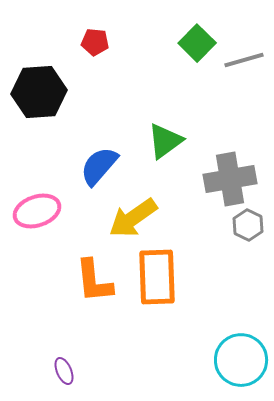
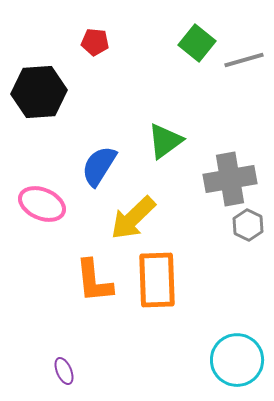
green square: rotated 6 degrees counterclockwise
blue semicircle: rotated 9 degrees counterclockwise
pink ellipse: moved 5 px right, 7 px up; rotated 42 degrees clockwise
yellow arrow: rotated 9 degrees counterclockwise
orange rectangle: moved 3 px down
cyan circle: moved 4 px left
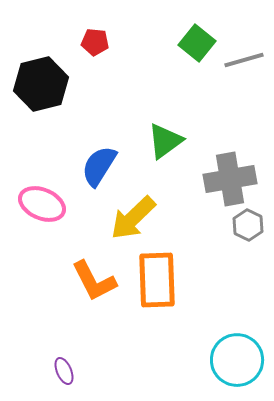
black hexagon: moved 2 px right, 8 px up; rotated 10 degrees counterclockwise
orange L-shape: rotated 21 degrees counterclockwise
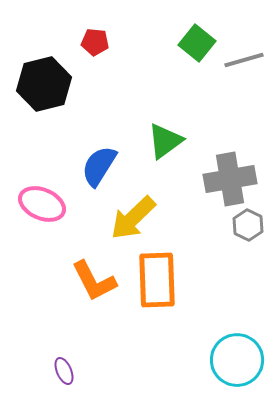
black hexagon: moved 3 px right
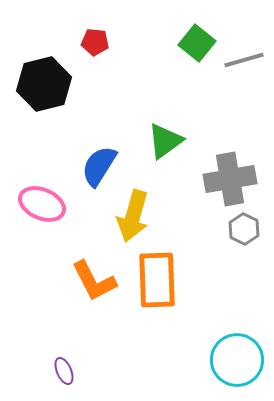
yellow arrow: moved 2 px up; rotated 30 degrees counterclockwise
gray hexagon: moved 4 px left, 4 px down
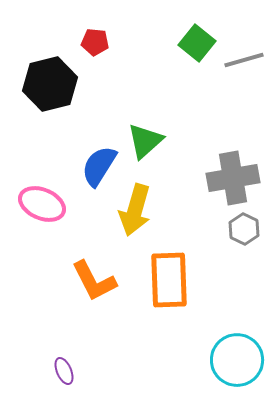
black hexagon: moved 6 px right
green triangle: moved 20 px left; rotated 6 degrees counterclockwise
gray cross: moved 3 px right, 1 px up
yellow arrow: moved 2 px right, 6 px up
orange rectangle: moved 12 px right
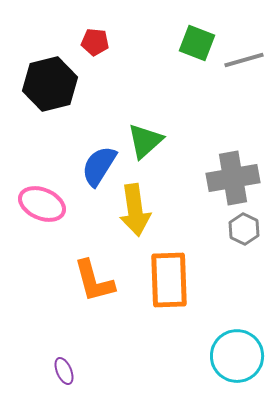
green square: rotated 18 degrees counterclockwise
yellow arrow: rotated 24 degrees counterclockwise
orange L-shape: rotated 12 degrees clockwise
cyan circle: moved 4 px up
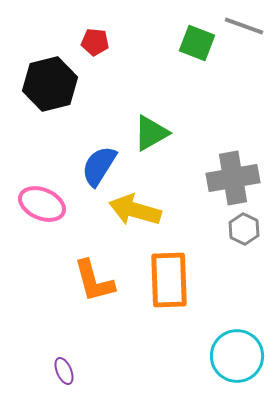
gray line: moved 34 px up; rotated 36 degrees clockwise
green triangle: moved 6 px right, 8 px up; rotated 12 degrees clockwise
yellow arrow: rotated 114 degrees clockwise
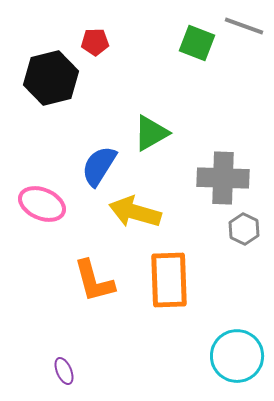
red pentagon: rotated 8 degrees counterclockwise
black hexagon: moved 1 px right, 6 px up
gray cross: moved 10 px left; rotated 12 degrees clockwise
yellow arrow: moved 2 px down
